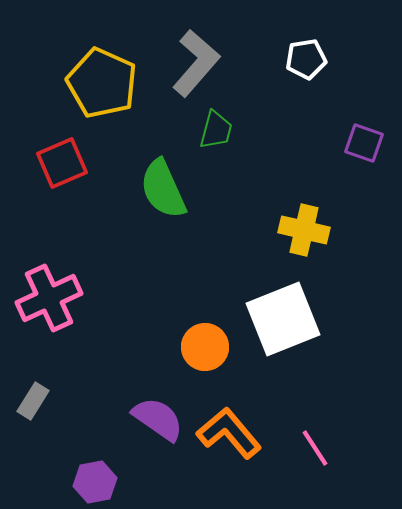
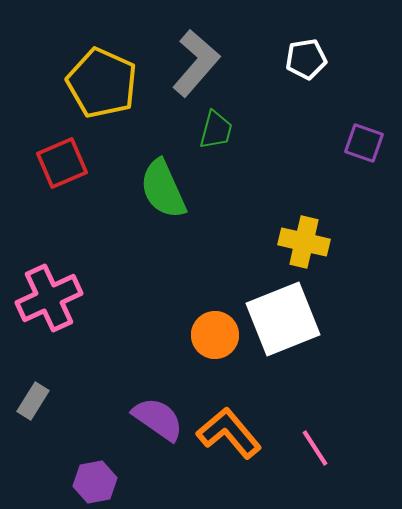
yellow cross: moved 12 px down
orange circle: moved 10 px right, 12 px up
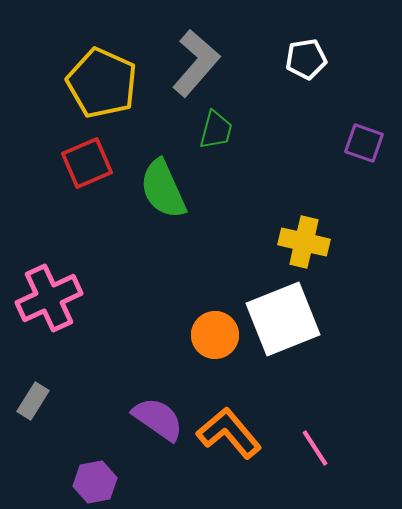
red square: moved 25 px right
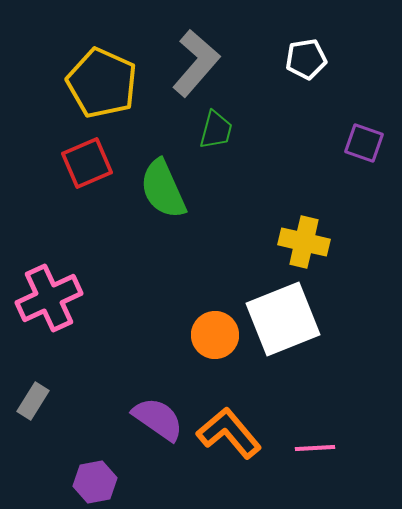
pink line: rotated 60 degrees counterclockwise
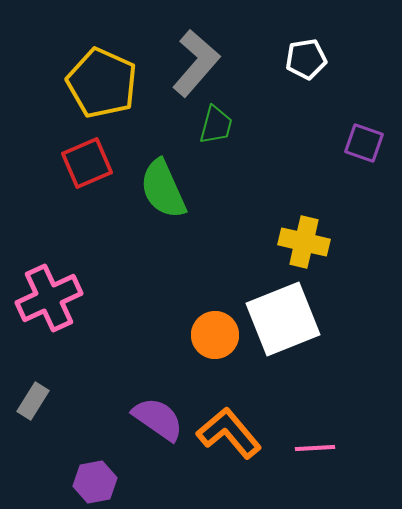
green trapezoid: moved 5 px up
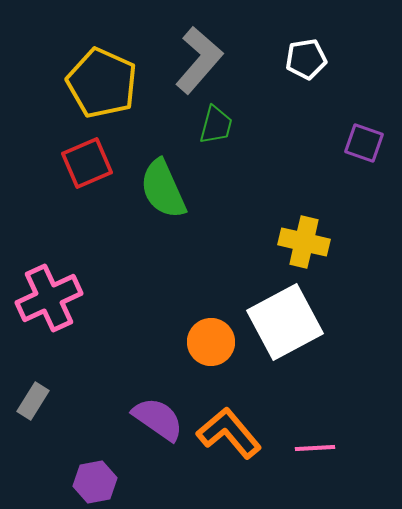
gray L-shape: moved 3 px right, 3 px up
white square: moved 2 px right, 3 px down; rotated 6 degrees counterclockwise
orange circle: moved 4 px left, 7 px down
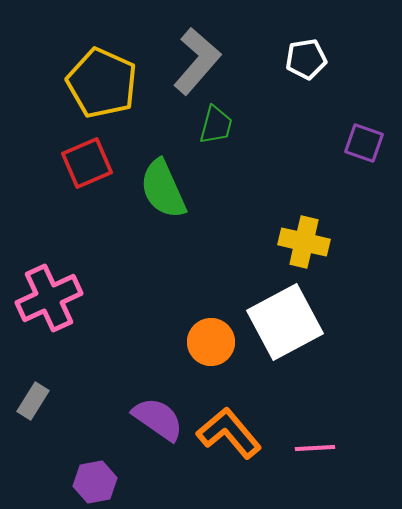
gray L-shape: moved 2 px left, 1 px down
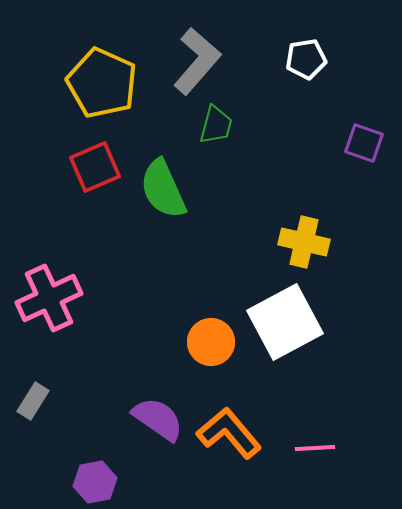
red square: moved 8 px right, 4 px down
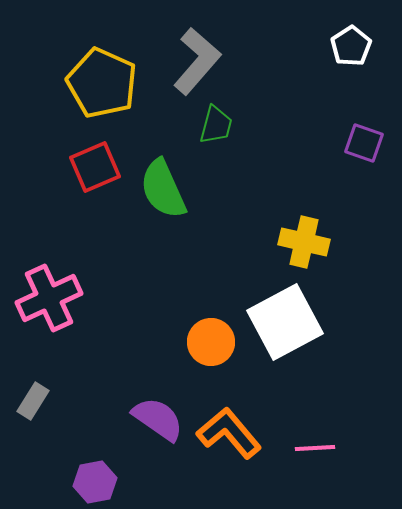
white pentagon: moved 45 px right, 13 px up; rotated 24 degrees counterclockwise
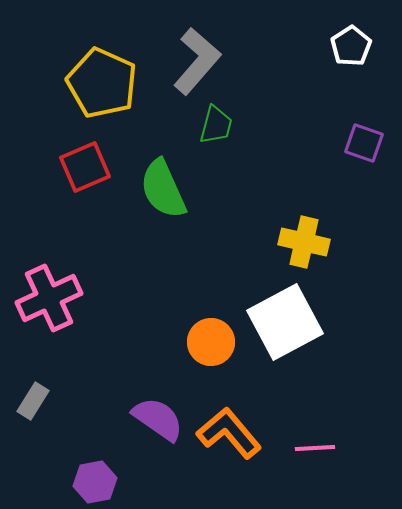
red square: moved 10 px left
